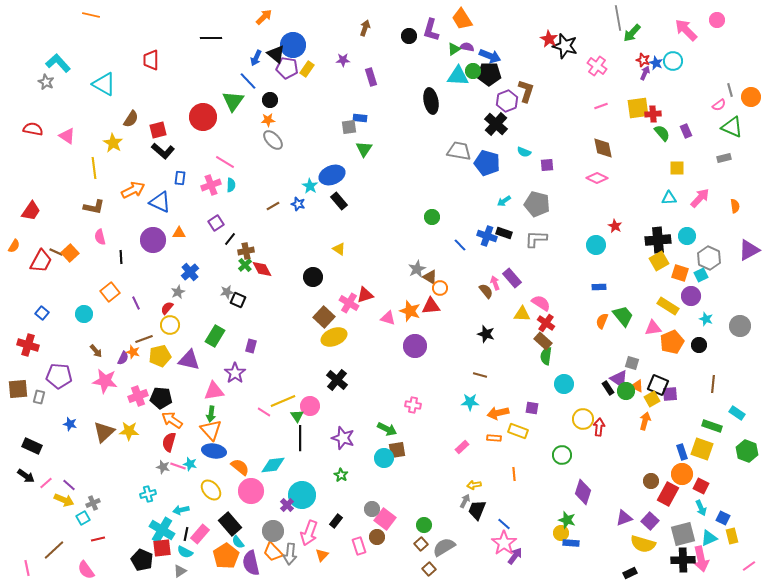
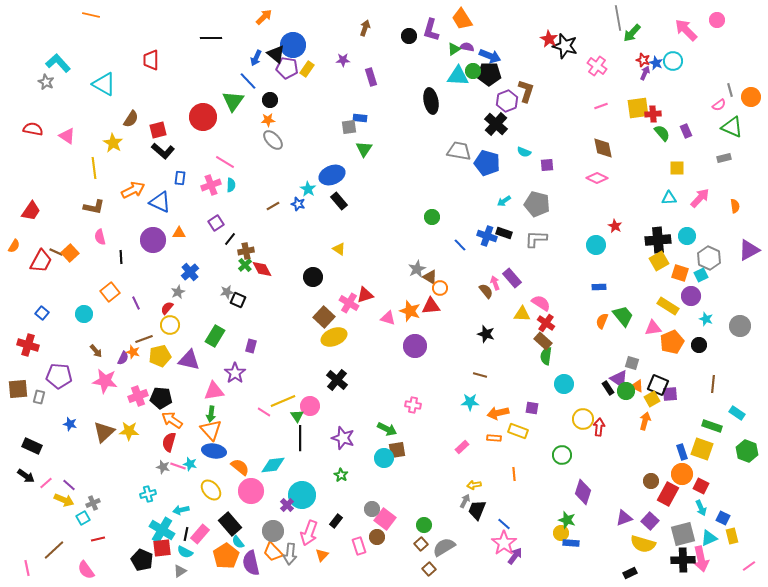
cyan star at (310, 186): moved 2 px left, 3 px down
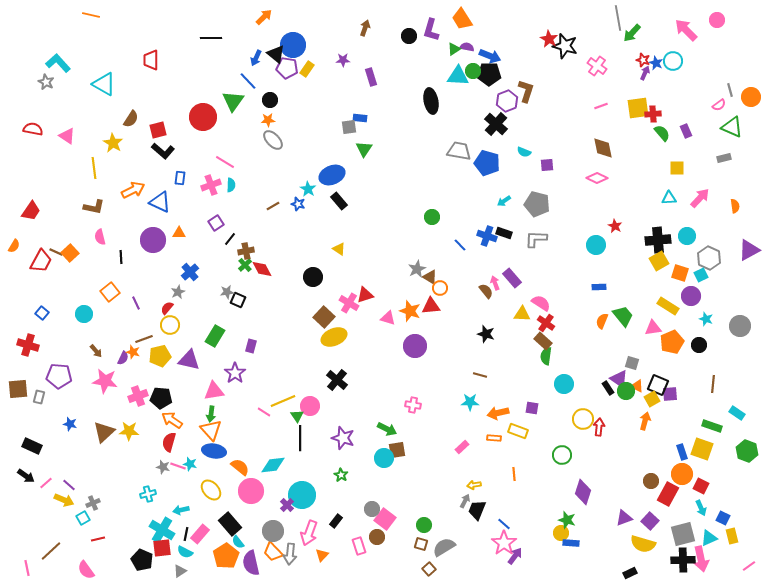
brown square at (421, 544): rotated 32 degrees counterclockwise
brown line at (54, 550): moved 3 px left, 1 px down
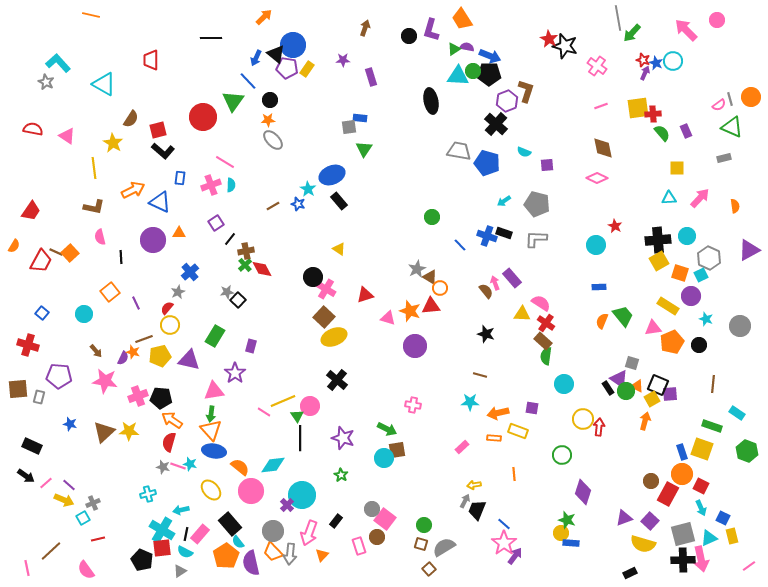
gray line at (730, 90): moved 9 px down
black square at (238, 300): rotated 21 degrees clockwise
pink cross at (349, 303): moved 23 px left, 14 px up
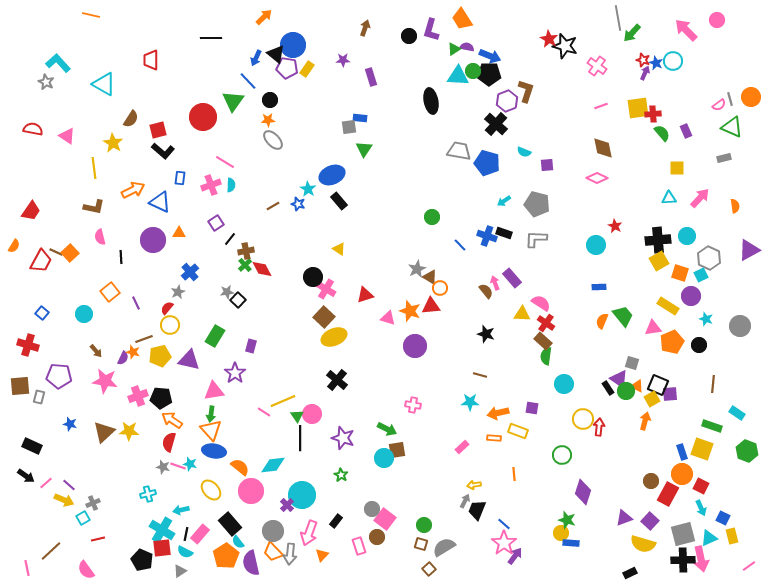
brown square at (18, 389): moved 2 px right, 3 px up
pink circle at (310, 406): moved 2 px right, 8 px down
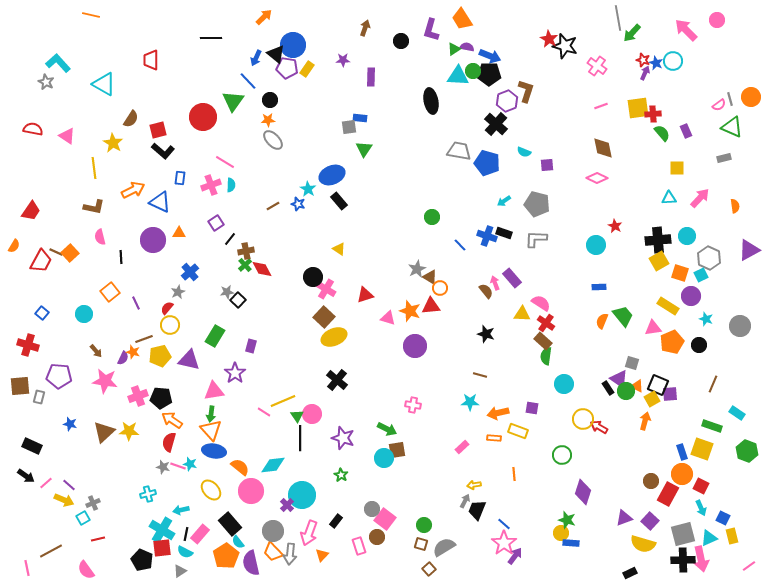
black circle at (409, 36): moved 8 px left, 5 px down
purple rectangle at (371, 77): rotated 18 degrees clockwise
brown line at (713, 384): rotated 18 degrees clockwise
red arrow at (599, 427): rotated 66 degrees counterclockwise
brown line at (51, 551): rotated 15 degrees clockwise
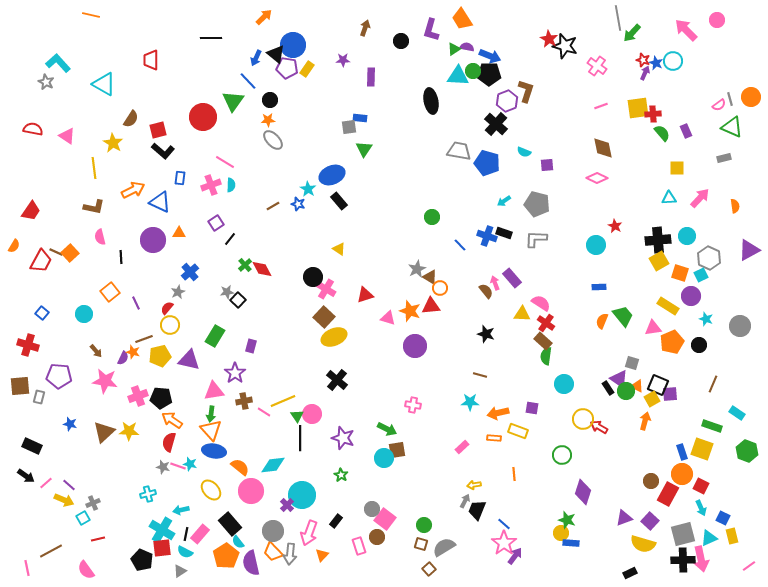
brown cross at (246, 251): moved 2 px left, 150 px down
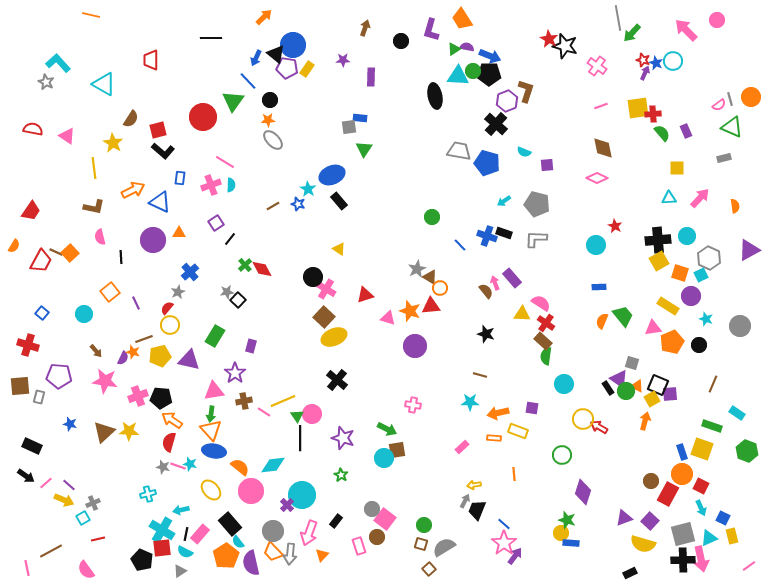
black ellipse at (431, 101): moved 4 px right, 5 px up
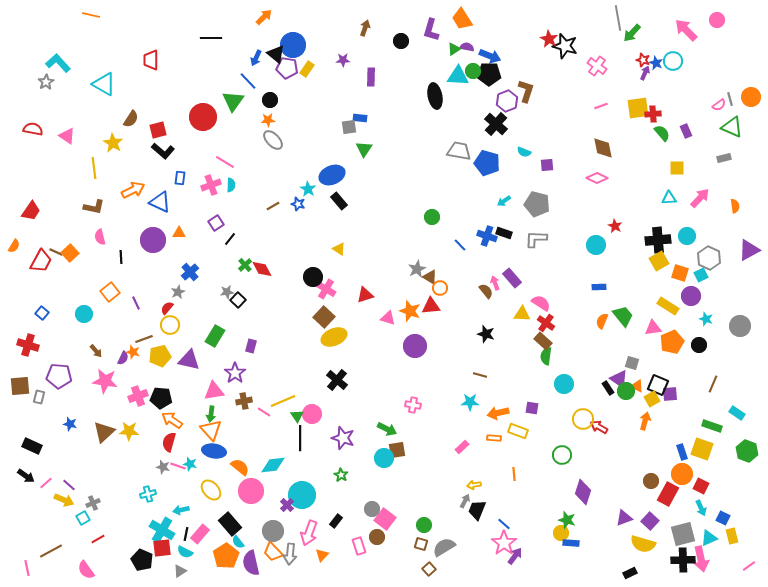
gray star at (46, 82): rotated 14 degrees clockwise
red line at (98, 539): rotated 16 degrees counterclockwise
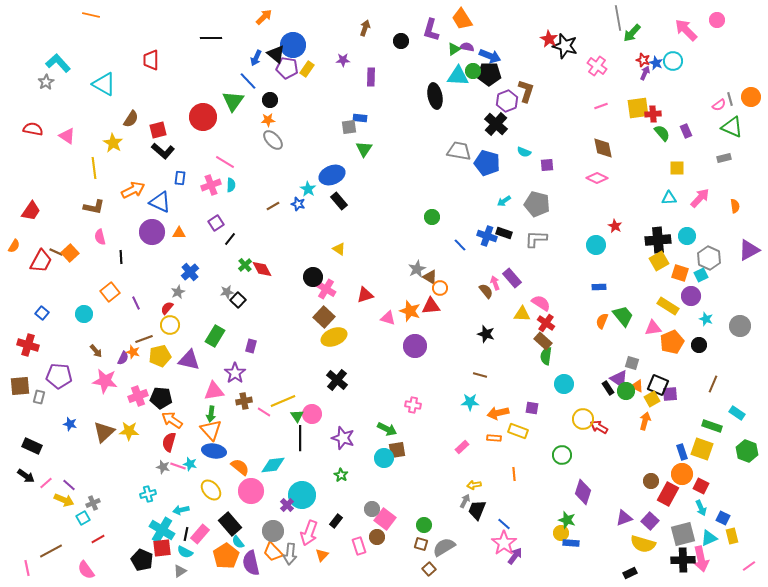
purple circle at (153, 240): moved 1 px left, 8 px up
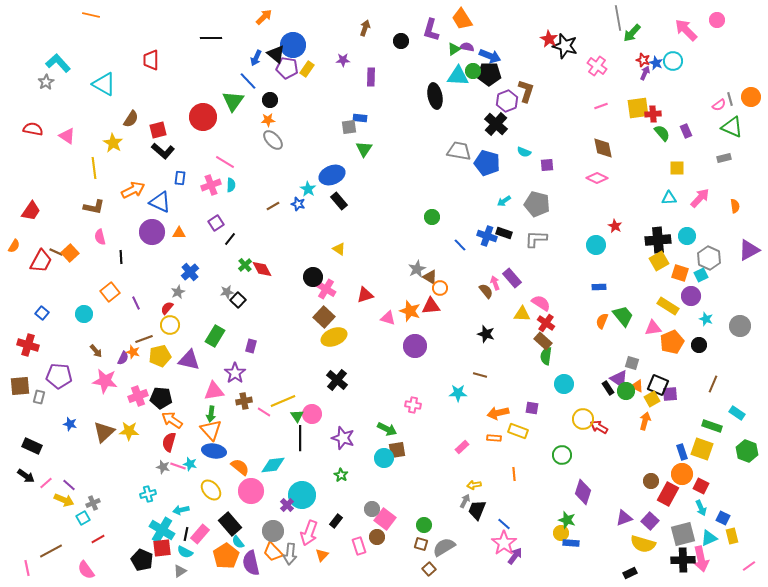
cyan star at (470, 402): moved 12 px left, 9 px up
